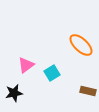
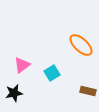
pink triangle: moved 4 px left
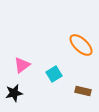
cyan square: moved 2 px right, 1 px down
brown rectangle: moved 5 px left
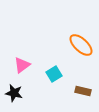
black star: rotated 24 degrees clockwise
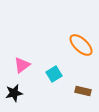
black star: rotated 24 degrees counterclockwise
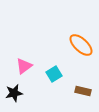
pink triangle: moved 2 px right, 1 px down
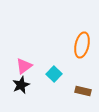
orange ellipse: moved 1 px right; rotated 60 degrees clockwise
cyan square: rotated 14 degrees counterclockwise
black star: moved 7 px right, 8 px up; rotated 12 degrees counterclockwise
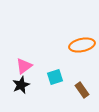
orange ellipse: rotated 65 degrees clockwise
cyan square: moved 1 px right, 3 px down; rotated 28 degrees clockwise
brown rectangle: moved 1 px left, 1 px up; rotated 42 degrees clockwise
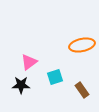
pink triangle: moved 5 px right, 4 px up
black star: rotated 24 degrees clockwise
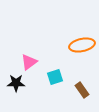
black star: moved 5 px left, 2 px up
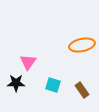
pink triangle: moved 1 px left; rotated 18 degrees counterclockwise
cyan square: moved 2 px left, 8 px down; rotated 35 degrees clockwise
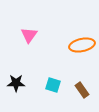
pink triangle: moved 1 px right, 27 px up
